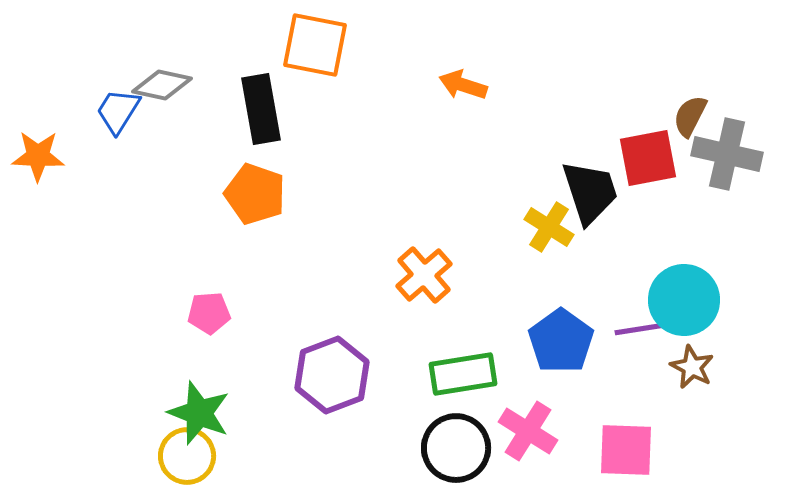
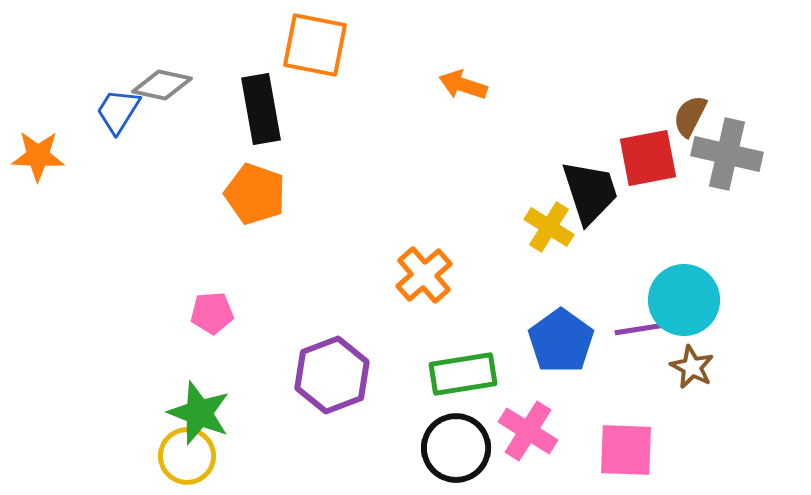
pink pentagon: moved 3 px right
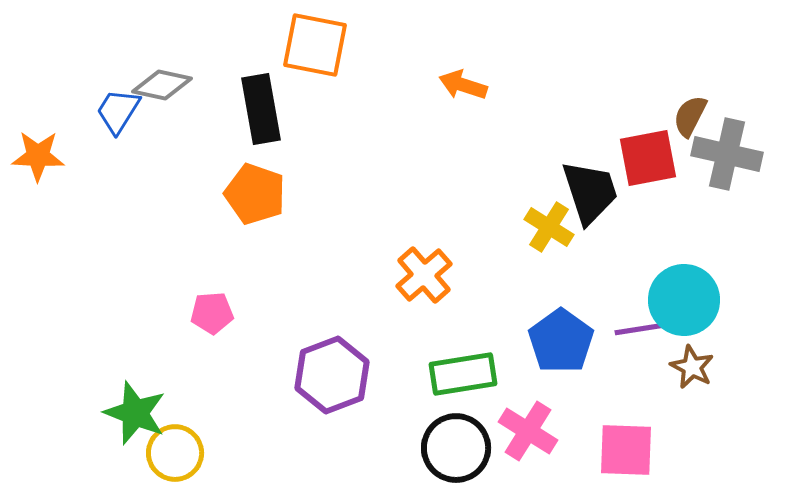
green star: moved 64 px left
yellow circle: moved 12 px left, 3 px up
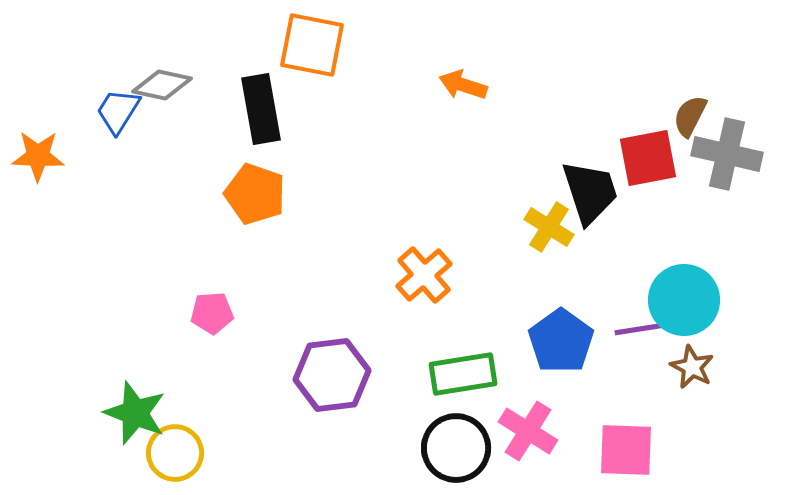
orange square: moved 3 px left
purple hexagon: rotated 14 degrees clockwise
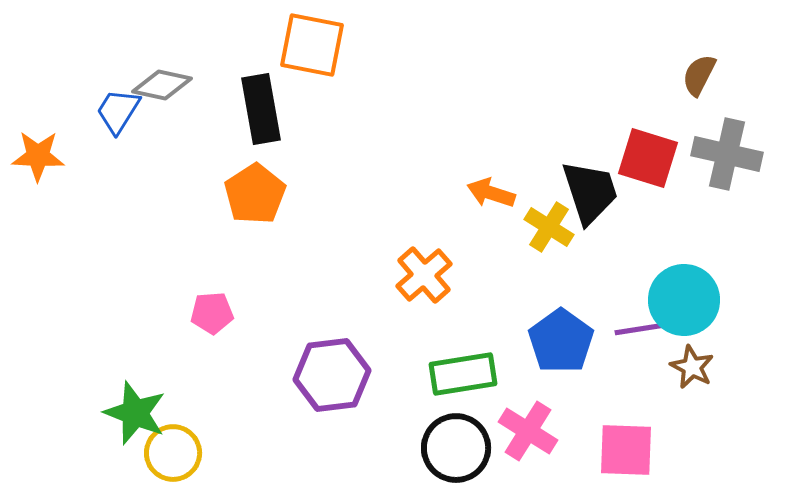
orange arrow: moved 28 px right, 108 px down
brown semicircle: moved 9 px right, 41 px up
red square: rotated 28 degrees clockwise
orange pentagon: rotated 20 degrees clockwise
yellow circle: moved 2 px left
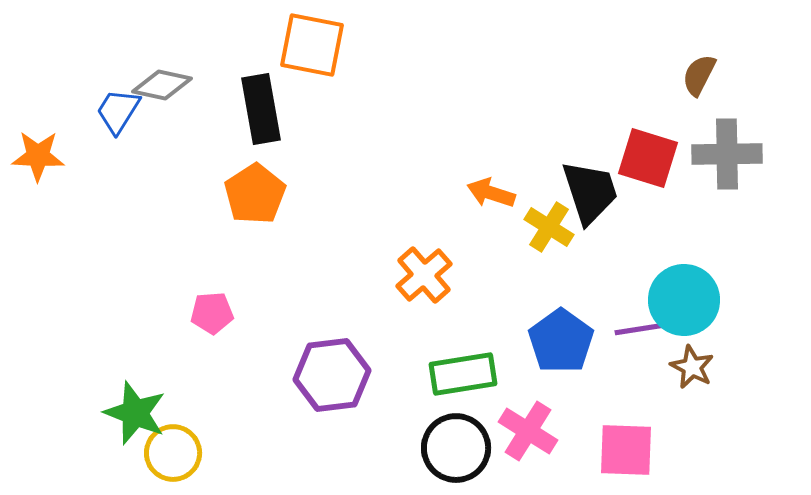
gray cross: rotated 14 degrees counterclockwise
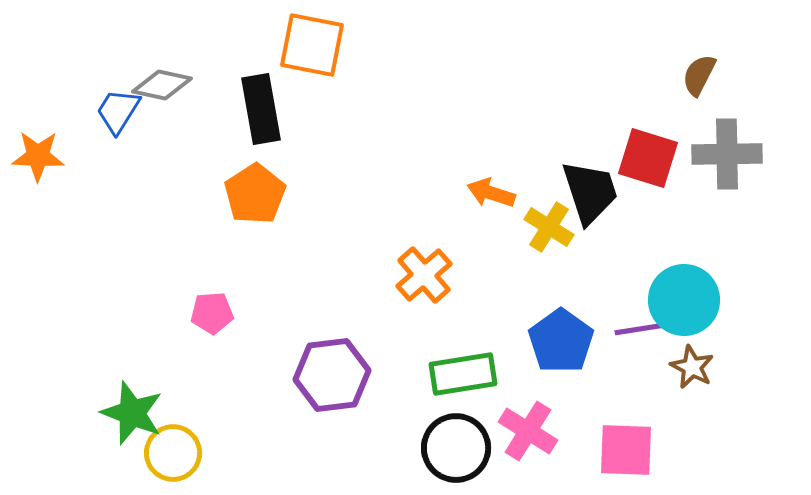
green star: moved 3 px left
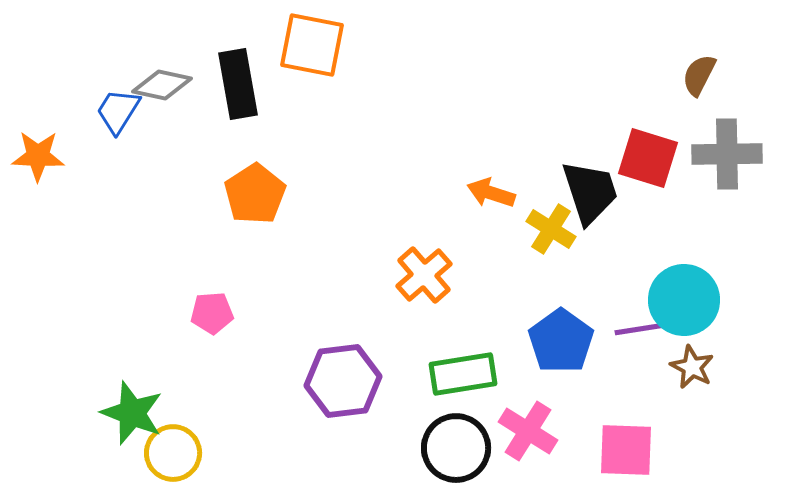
black rectangle: moved 23 px left, 25 px up
yellow cross: moved 2 px right, 2 px down
purple hexagon: moved 11 px right, 6 px down
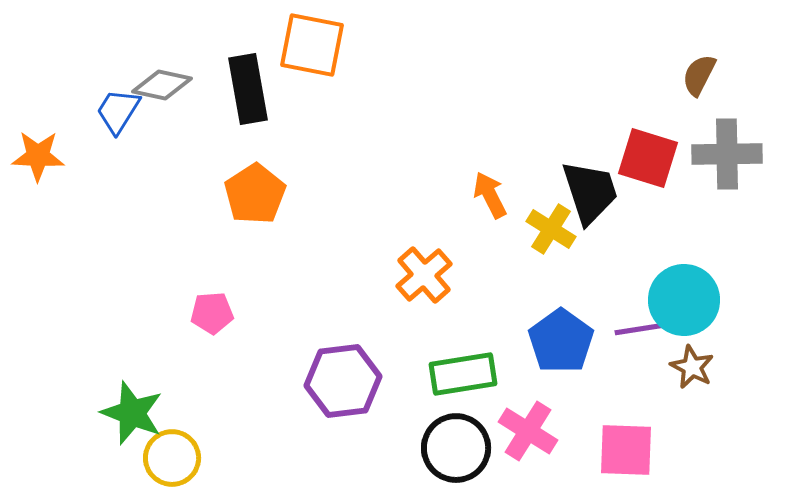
black rectangle: moved 10 px right, 5 px down
orange arrow: moved 1 px left, 2 px down; rotated 45 degrees clockwise
yellow circle: moved 1 px left, 5 px down
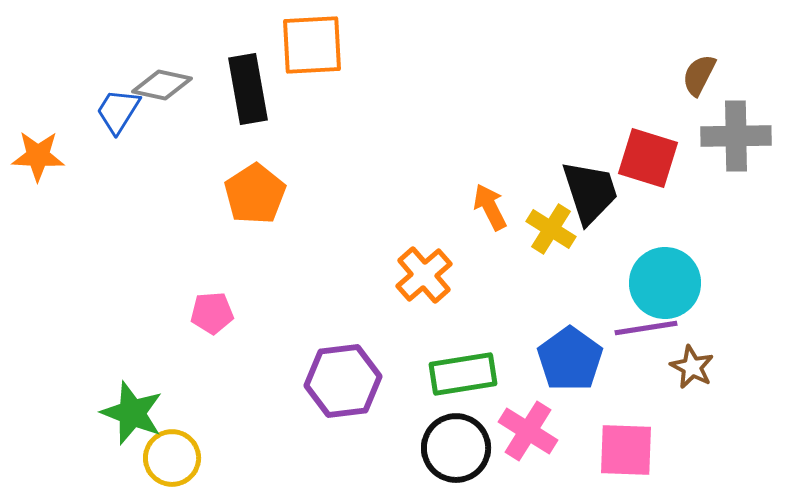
orange square: rotated 14 degrees counterclockwise
gray cross: moved 9 px right, 18 px up
orange arrow: moved 12 px down
cyan circle: moved 19 px left, 17 px up
blue pentagon: moved 9 px right, 18 px down
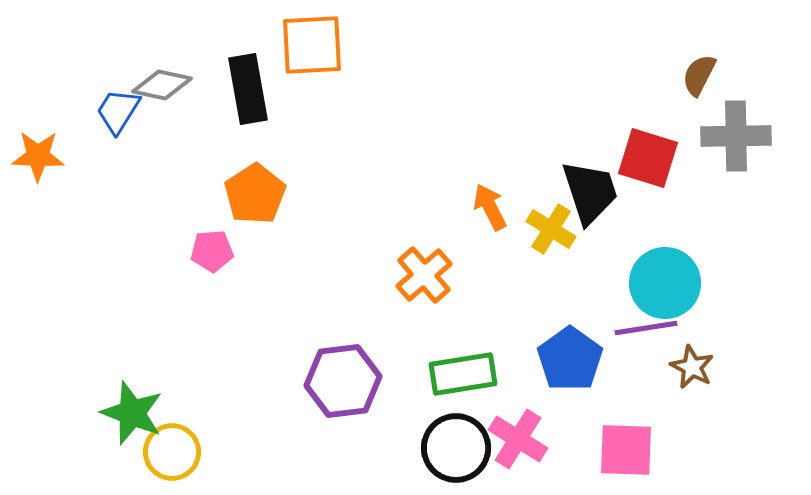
pink pentagon: moved 62 px up
pink cross: moved 10 px left, 8 px down
yellow circle: moved 6 px up
